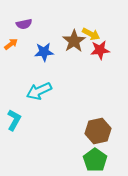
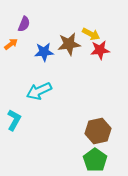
purple semicircle: rotated 56 degrees counterclockwise
brown star: moved 5 px left, 3 px down; rotated 25 degrees clockwise
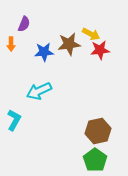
orange arrow: rotated 128 degrees clockwise
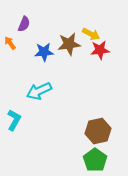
orange arrow: moved 1 px left, 1 px up; rotated 144 degrees clockwise
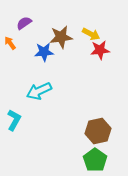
purple semicircle: moved 1 px up; rotated 147 degrees counterclockwise
brown star: moved 8 px left, 7 px up
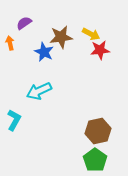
orange arrow: rotated 24 degrees clockwise
blue star: rotated 30 degrees clockwise
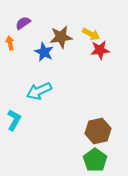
purple semicircle: moved 1 px left
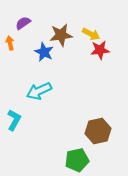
brown star: moved 2 px up
green pentagon: moved 18 px left; rotated 25 degrees clockwise
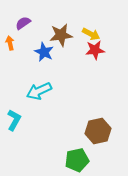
red star: moved 5 px left
